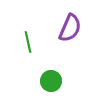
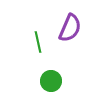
green line: moved 10 px right
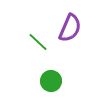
green line: rotated 35 degrees counterclockwise
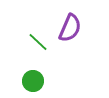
green circle: moved 18 px left
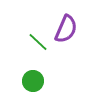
purple semicircle: moved 4 px left, 1 px down
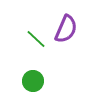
green line: moved 2 px left, 3 px up
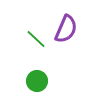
green circle: moved 4 px right
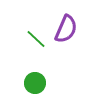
green circle: moved 2 px left, 2 px down
